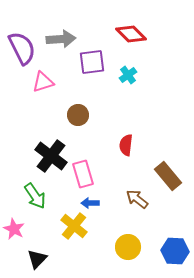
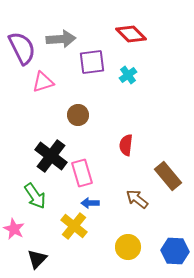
pink rectangle: moved 1 px left, 1 px up
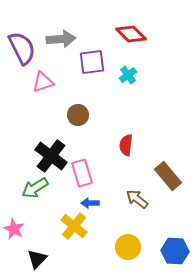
green arrow: moved 8 px up; rotated 92 degrees clockwise
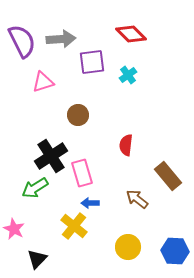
purple semicircle: moved 7 px up
black cross: rotated 20 degrees clockwise
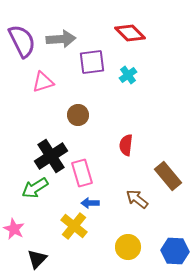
red diamond: moved 1 px left, 1 px up
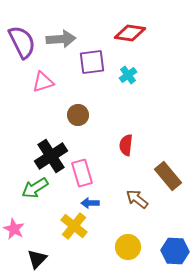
red diamond: rotated 36 degrees counterclockwise
purple semicircle: moved 1 px down
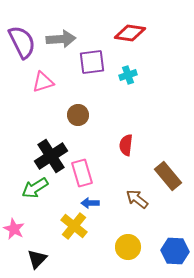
cyan cross: rotated 18 degrees clockwise
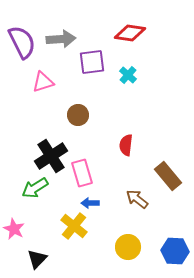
cyan cross: rotated 30 degrees counterclockwise
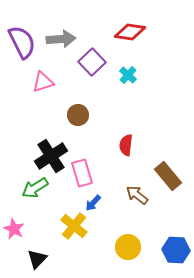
red diamond: moved 1 px up
purple square: rotated 36 degrees counterclockwise
brown arrow: moved 4 px up
blue arrow: moved 3 px right; rotated 48 degrees counterclockwise
blue hexagon: moved 1 px right, 1 px up
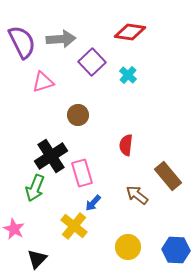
green arrow: rotated 36 degrees counterclockwise
